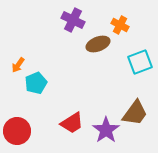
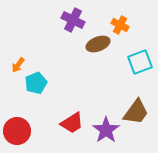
brown trapezoid: moved 1 px right, 1 px up
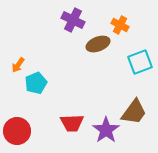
brown trapezoid: moved 2 px left
red trapezoid: rotated 30 degrees clockwise
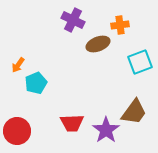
orange cross: rotated 36 degrees counterclockwise
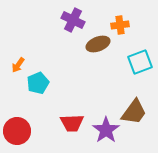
cyan pentagon: moved 2 px right
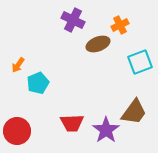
orange cross: rotated 18 degrees counterclockwise
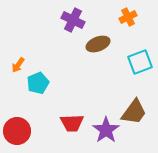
orange cross: moved 8 px right, 8 px up
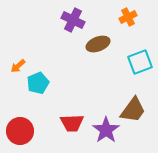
orange arrow: moved 1 px down; rotated 14 degrees clockwise
brown trapezoid: moved 1 px left, 2 px up
red circle: moved 3 px right
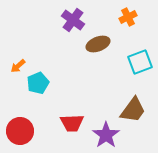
purple cross: rotated 10 degrees clockwise
purple star: moved 5 px down
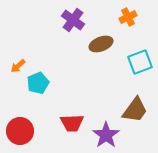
brown ellipse: moved 3 px right
brown trapezoid: moved 2 px right
